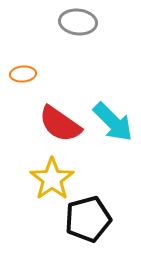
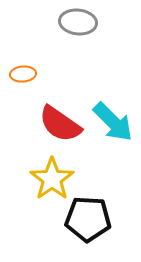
black pentagon: rotated 18 degrees clockwise
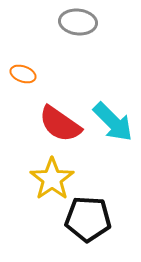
orange ellipse: rotated 25 degrees clockwise
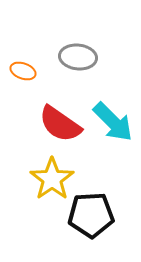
gray ellipse: moved 35 px down
orange ellipse: moved 3 px up
black pentagon: moved 3 px right, 4 px up; rotated 6 degrees counterclockwise
